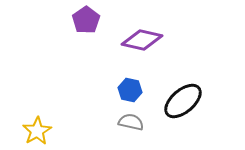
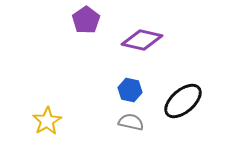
yellow star: moved 10 px right, 10 px up
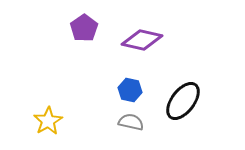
purple pentagon: moved 2 px left, 8 px down
black ellipse: rotated 12 degrees counterclockwise
yellow star: moved 1 px right
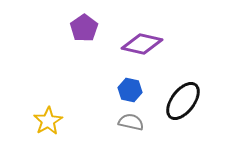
purple diamond: moved 4 px down
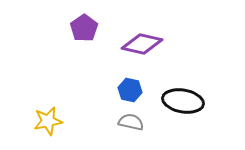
black ellipse: rotated 63 degrees clockwise
yellow star: rotated 20 degrees clockwise
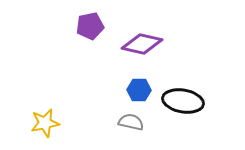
purple pentagon: moved 6 px right, 2 px up; rotated 24 degrees clockwise
blue hexagon: moved 9 px right; rotated 10 degrees counterclockwise
yellow star: moved 3 px left, 2 px down
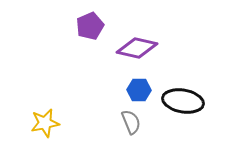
purple pentagon: rotated 12 degrees counterclockwise
purple diamond: moved 5 px left, 4 px down
gray semicircle: rotated 55 degrees clockwise
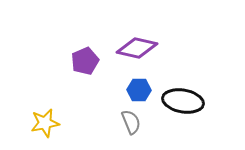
purple pentagon: moved 5 px left, 35 px down
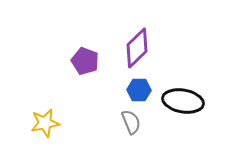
purple diamond: rotated 57 degrees counterclockwise
purple pentagon: rotated 28 degrees counterclockwise
